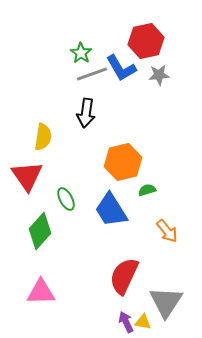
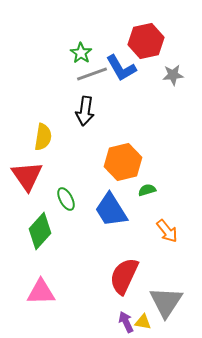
gray star: moved 14 px right
black arrow: moved 1 px left, 2 px up
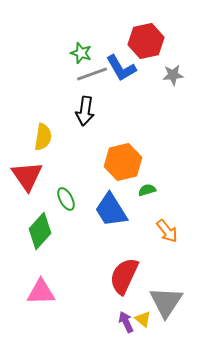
green star: rotated 15 degrees counterclockwise
yellow triangle: moved 3 px up; rotated 30 degrees clockwise
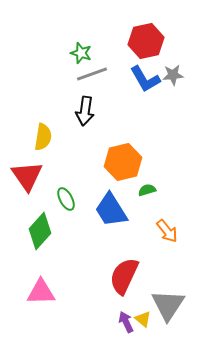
blue L-shape: moved 24 px right, 11 px down
gray triangle: moved 2 px right, 3 px down
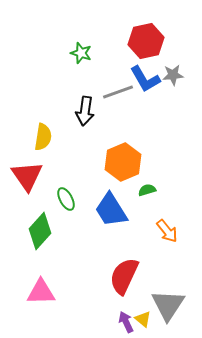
gray line: moved 26 px right, 18 px down
orange hexagon: rotated 9 degrees counterclockwise
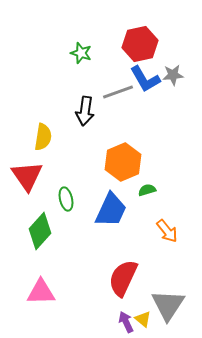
red hexagon: moved 6 px left, 3 px down
green ellipse: rotated 15 degrees clockwise
blue trapezoid: rotated 123 degrees counterclockwise
red semicircle: moved 1 px left, 2 px down
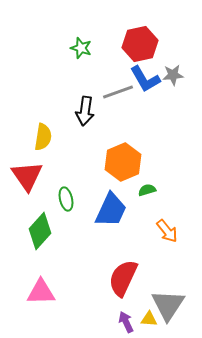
green star: moved 5 px up
yellow triangle: moved 6 px right; rotated 36 degrees counterclockwise
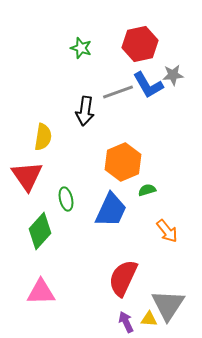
blue L-shape: moved 3 px right, 6 px down
